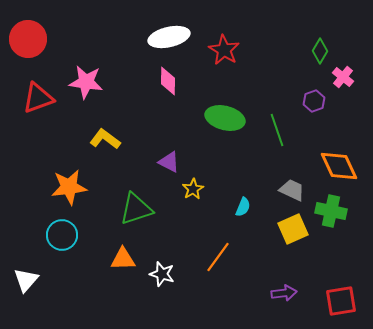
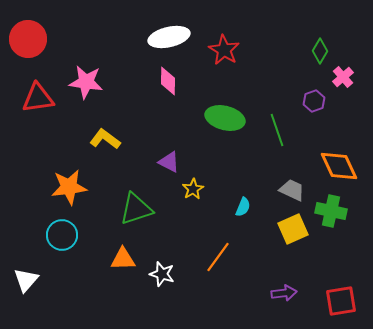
pink cross: rotated 10 degrees clockwise
red triangle: rotated 12 degrees clockwise
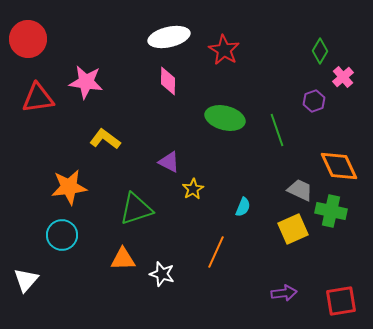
gray trapezoid: moved 8 px right
orange line: moved 2 px left, 5 px up; rotated 12 degrees counterclockwise
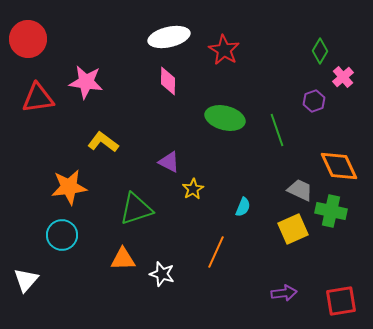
yellow L-shape: moved 2 px left, 3 px down
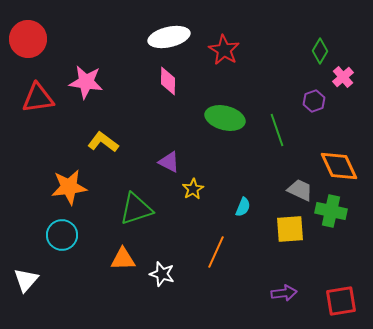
yellow square: moved 3 px left; rotated 20 degrees clockwise
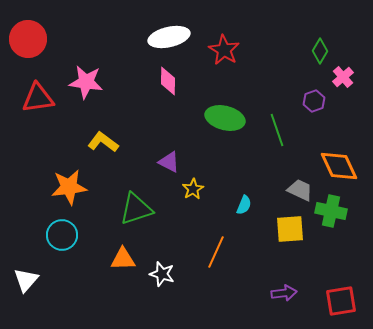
cyan semicircle: moved 1 px right, 2 px up
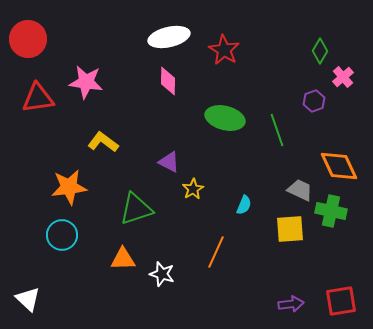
white triangle: moved 2 px right, 19 px down; rotated 28 degrees counterclockwise
purple arrow: moved 7 px right, 11 px down
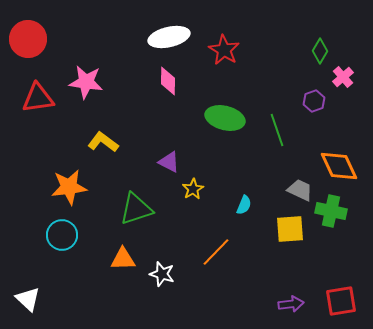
orange line: rotated 20 degrees clockwise
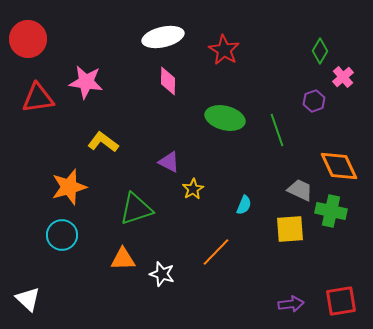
white ellipse: moved 6 px left
orange star: rotated 9 degrees counterclockwise
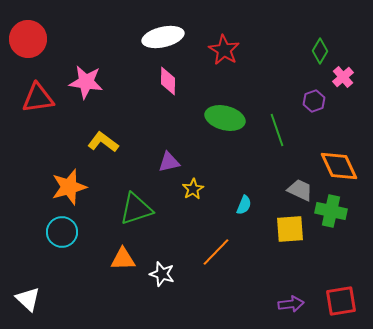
purple triangle: rotated 40 degrees counterclockwise
cyan circle: moved 3 px up
